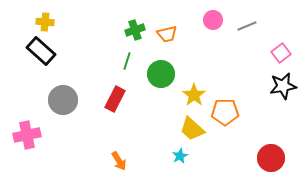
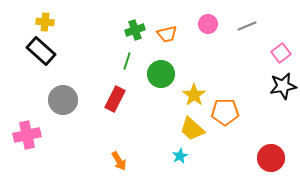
pink circle: moved 5 px left, 4 px down
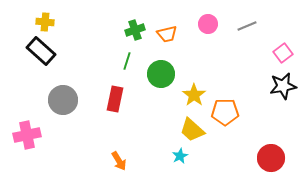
pink square: moved 2 px right
red rectangle: rotated 15 degrees counterclockwise
yellow trapezoid: moved 1 px down
